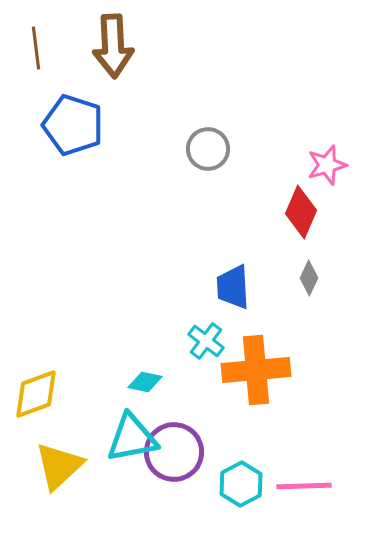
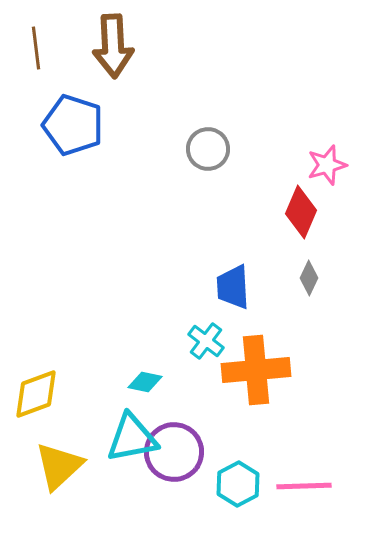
cyan hexagon: moved 3 px left
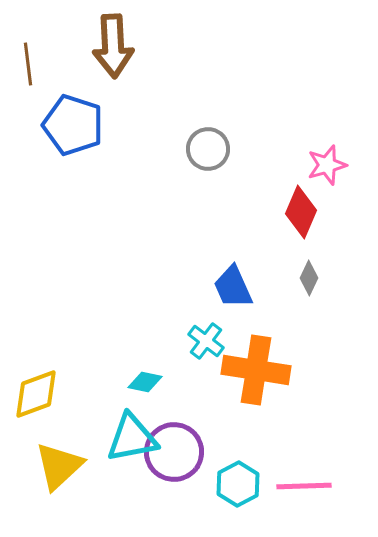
brown line: moved 8 px left, 16 px down
blue trapezoid: rotated 21 degrees counterclockwise
orange cross: rotated 14 degrees clockwise
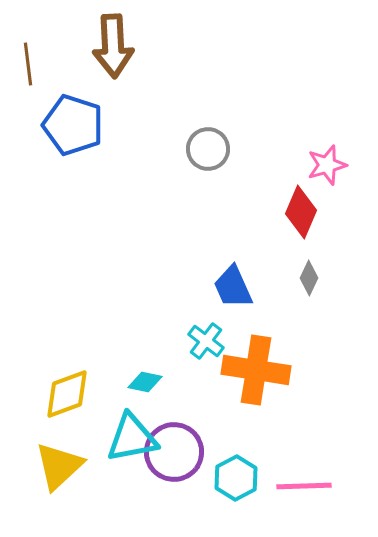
yellow diamond: moved 31 px right
cyan hexagon: moved 2 px left, 6 px up
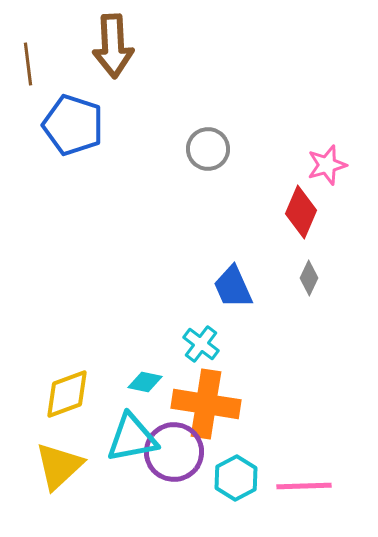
cyan cross: moved 5 px left, 3 px down
orange cross: moved 50 px left, 34 px down
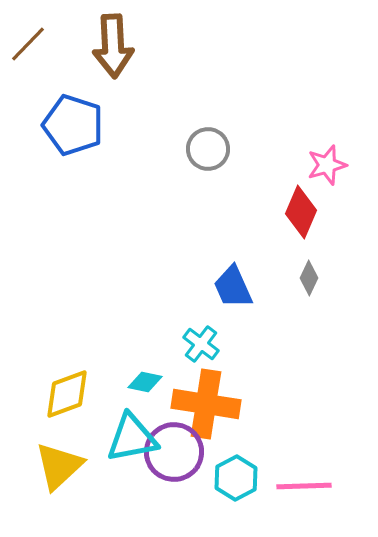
brown line: moved 20 px up; rotated 51 degrees clockwise
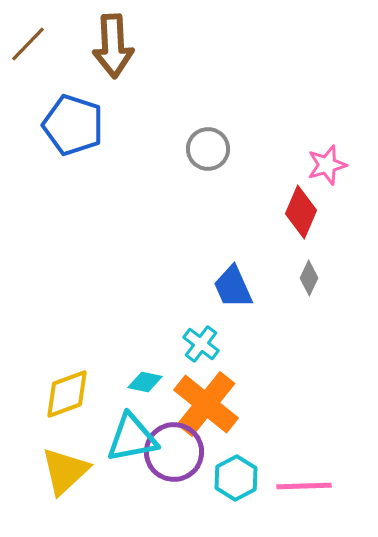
orange cross: rotated 30 degrees clockwise
yellow triangle: moved 6 px right, 5 px down
